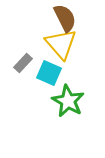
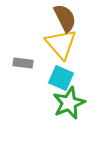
gray rectangle: rotated 54 degrees clockwise
cyan square: moved 12 px right, 5 px down
green star: moved 1 px right, 2 px down; rotated 20 degrees clockwise
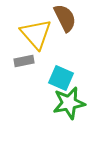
yellow triangle: moved 25 px left, 10 px up
gray rectangle: moved 1 px right, 2 px up; rotated 18 degrees counterclockwise
green star: rotated 12 degrees clockwise
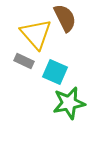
gray rectangle: rotated 36 degrees clockwise
cyan square: moved 6 px left, 6 px up
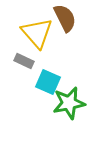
yellow triangle: moved 1 px right, 1 px up
cyan square: moved 7 px left, 10 px down
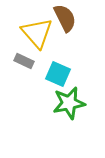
cyan square: moved 10 px right, 8 px up
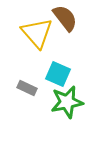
brown semicircle: rotated 12 degrees counterclockwise
gray rectangle: moved 3 px right, 27 px down
green star: moved 2 px left, 1 px up
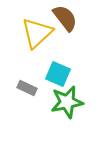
yellow triangle: rotated 28 degrees clockwise
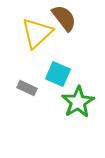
brown semicircle: moved 1 px left
green star: moved 11 px right; rotated 20 degrees counterclockwise
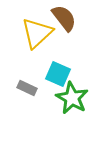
green star: moved 6 px left, 4 px up; rotated 12 degrees counterclockwise
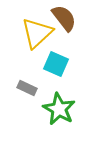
cyan square: moved 2 px left, 10 px up
green star: moved 13 px left, 11 px down
